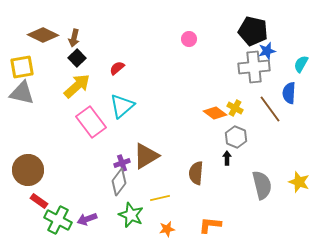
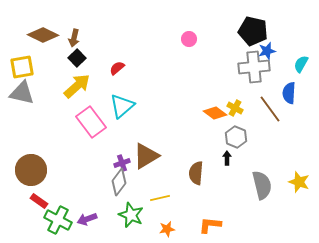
brown circle: moved 3 px right
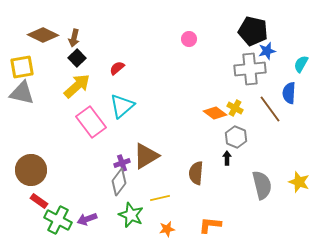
gray cross: moved 4 px left, 2 px down
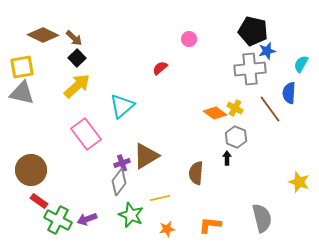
brown arrow: rotated 60 degrees counterclockwise
red semicircle: moved 43 px right
pink rectangle: moved 5 px left, 12 px down
gray semicircle: moved 33 px down
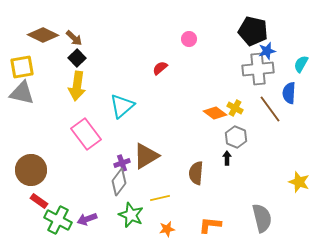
gray cross: moved 8 px right
yellow arrow: rotated 140 degrees clockwise
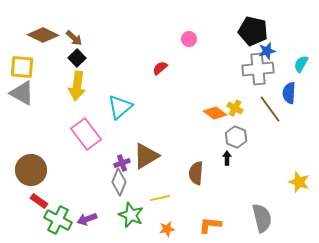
yellow square: rotated 15 degrees clockwise
gray triangle: rotated 16 degrees clockwise
cyan triangle: moved 2 px left, 1 px down
gray diamond: rotated 16 degrees counterclockwise
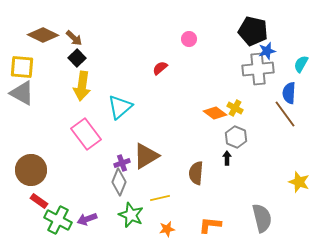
yellow arrow: moved 5 px right
brown line: moved 15 px right, 5 px down
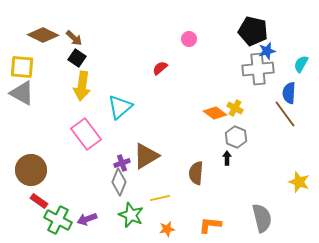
black square: rotated 12 degrees counterclockwise
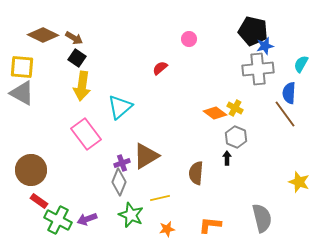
brown arrow: rotated 12 degrees counterclockwise
blue star: moved 2 px left, 5 px up
